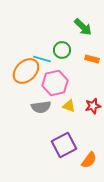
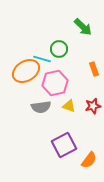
green circle: moved 3 px left, 1 px up
orange rectangle: moved 2 px right, 10 px down; rotated 56 degrees clockwise
orange ellipse: rotated 12 degrees clockwise
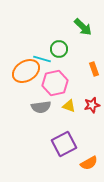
red star: moved 1 px left, 1 px up
purple square: moved 1 px up
orange semicircle: moved 3 px down; rotated 24 degrees clockwise
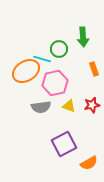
green arrow: moved 10 px down; rotated 42 degrees clockwise
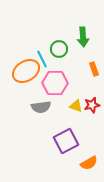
cyan line: rotated 48 degrees clockwise
pink hexagon: rotated 15 degrees clockwise
yellow triangle: moved 7 px right
purple square: moved 2 px right, 3 px up
